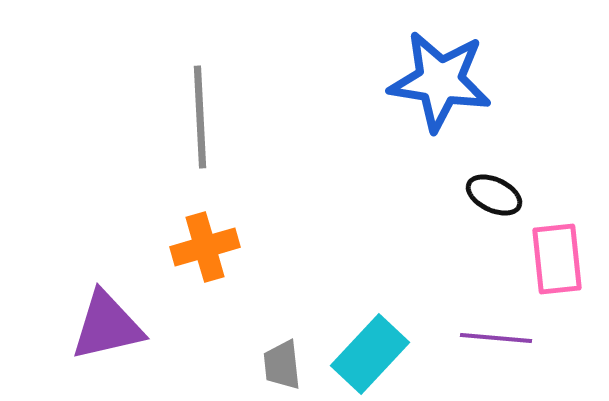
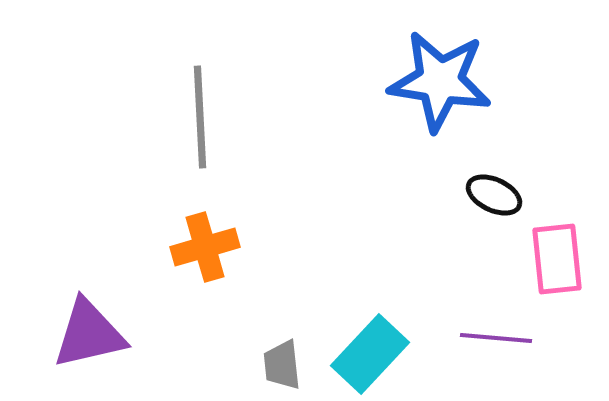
purple triangle: moved 18 px left, 8 px down
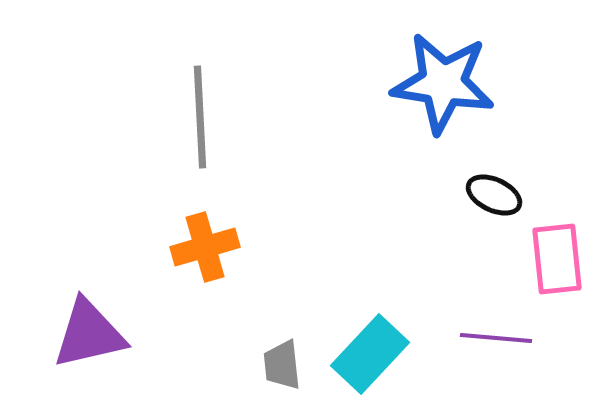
blue star: moved 3 px right, 2 px down
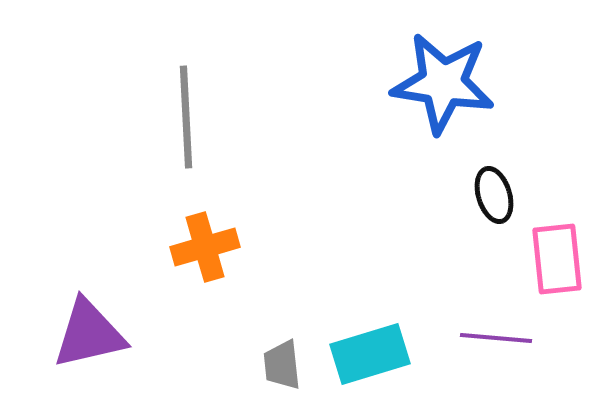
gray line: moved 14 px left
black ellipse: rotated 48 degrees clockwise
cyan rectangle: rotated 30 degrees clockwise
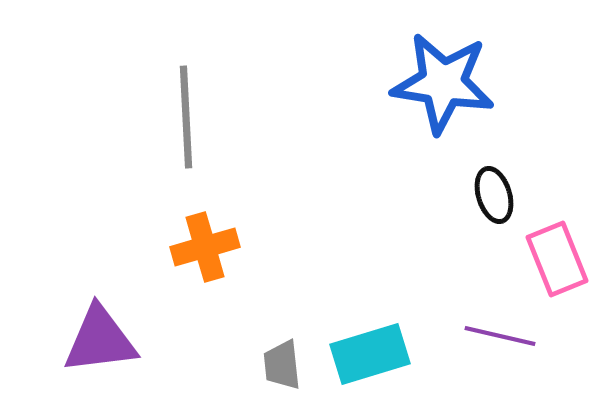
pink rectangle: rotated 16 degrees counterclockwise
purple triangle: moved 11 px right, 6 px down; rotated 6 degrees clockwise
purple line: moved 4 px right, 2 px up; rotated 8 degrees clockwise
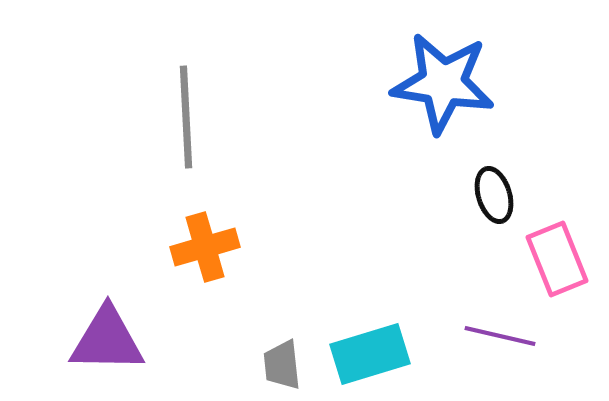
purple triangle: moved 7 px right; rotated 8 degrees clockwise
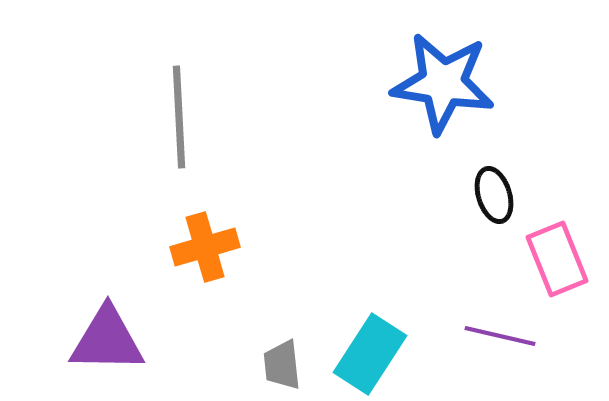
gray line: moved 7 px left
cyan rectangle: rotated 40 degrees counterclockwise
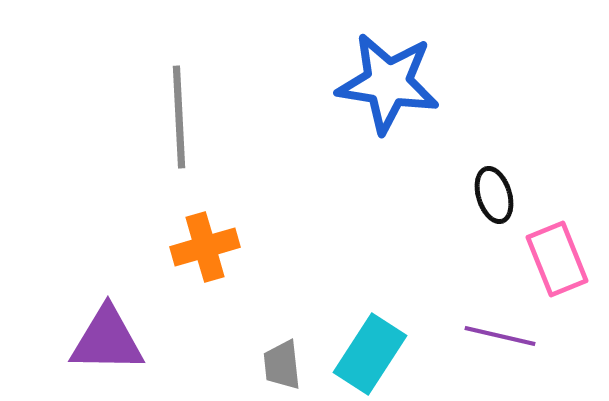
blue star: moved 55 px left
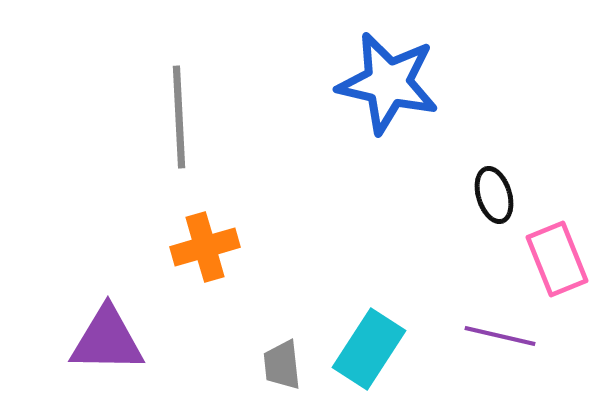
blue star: rotated 4 degrees clockwise
cyan rectangle: moved 1 px left, 5 px up
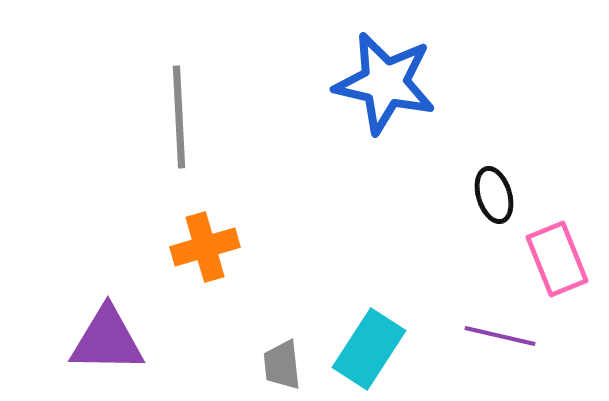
blue star: moved 3 px left
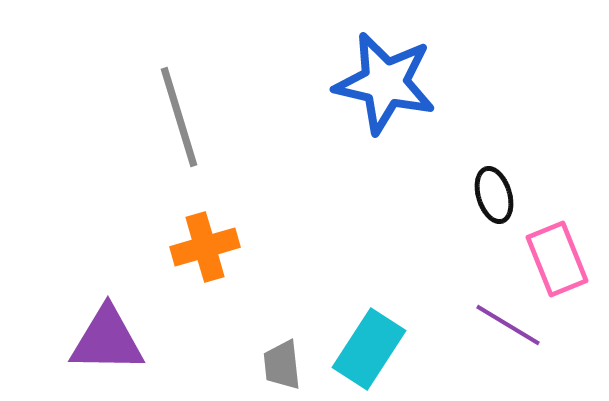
gray line: rotated 14 degrees counterclockwise
purple line: moved 8 px right, 11 px up; rotated 18 degrees clockwise
